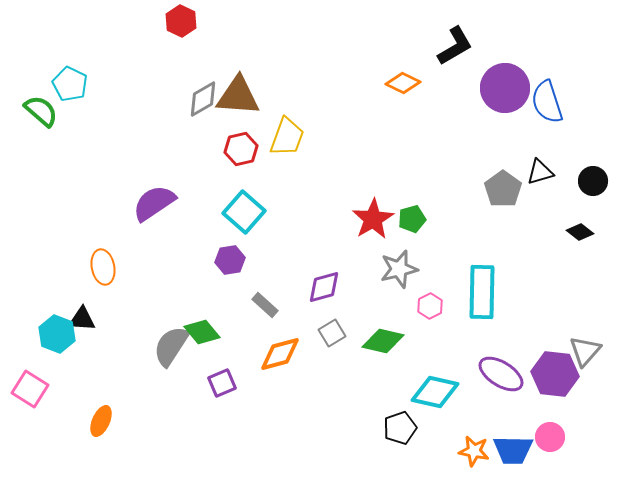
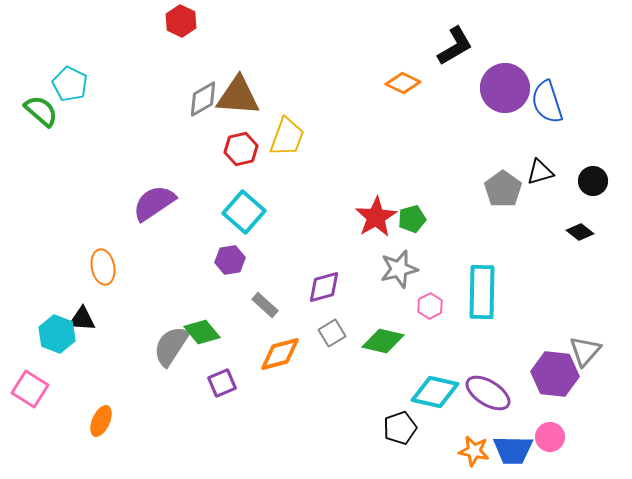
red star at (373, 219): moved 3 px right, 2 px up
purple ellipse at (501, 374): moved 13 px left, 19 px down
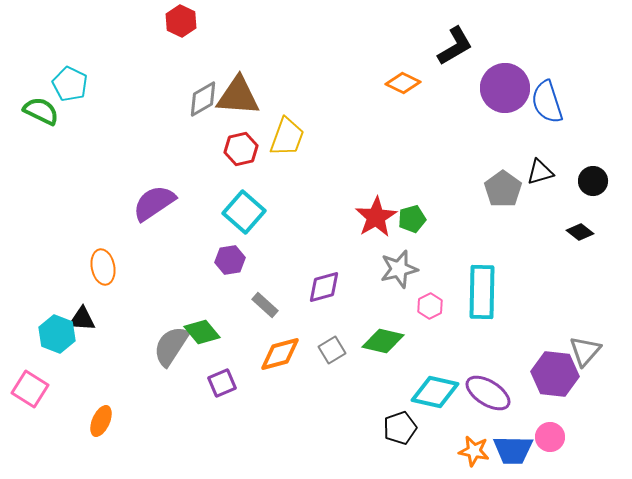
green semicircle at (41, 111): rotated 15 degrees counterclockwise
gray square at (332, 333): moved 17 px down
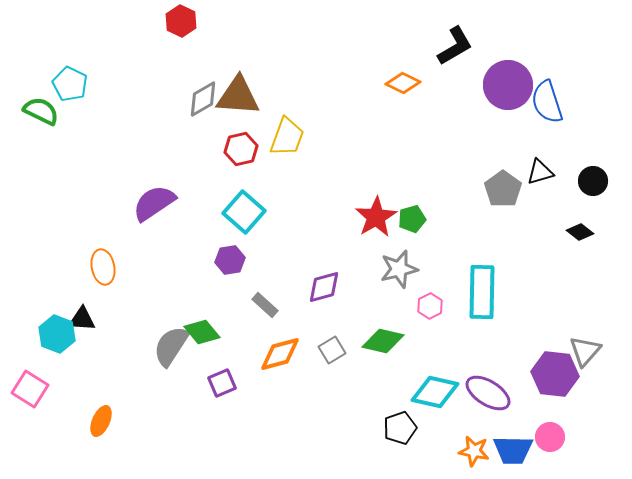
purple circle at (505, 88): moved 3 px right, 3 px up
